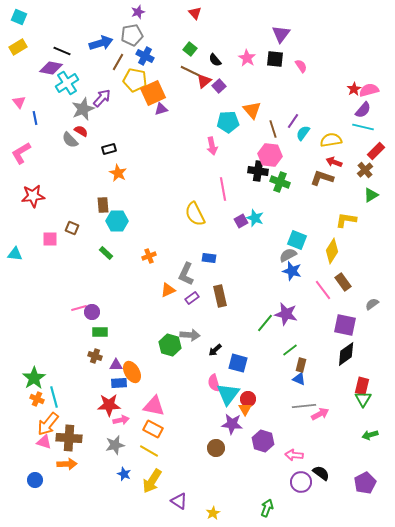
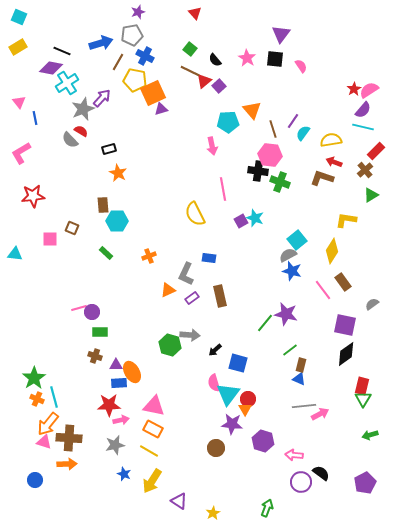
pink semicircle at (369, 90): rotated 18 degrees counterclockwise
cyan square at (297, 240): rotated 30 degrees clockwise
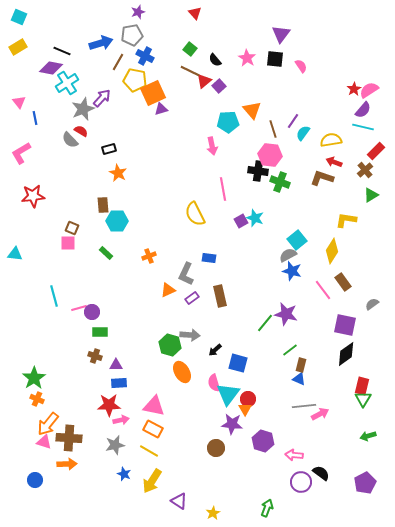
pink square at (50, 239): moved 18 px right, 4 px down
orange ellipse at (132, 372): moved 50 px right
cyan line at (54, 397): moved 101 px up
green arrow at (370, 435): moved 2 px left, 1 px down
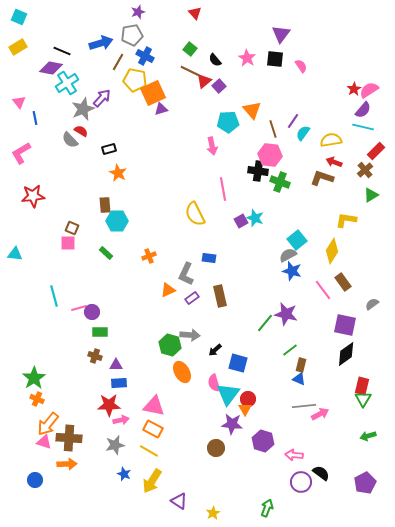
brown rectangle at (103, 205): moved 2 px right
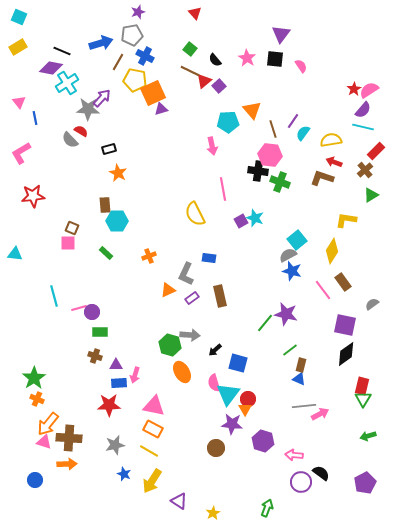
gray star at (83, 109): moved 5 px right; rotated 25 degrees clockwise
pink arrow at (121, 420): moved 14 px right, 45 px up; rotated 119 degrees clockwise
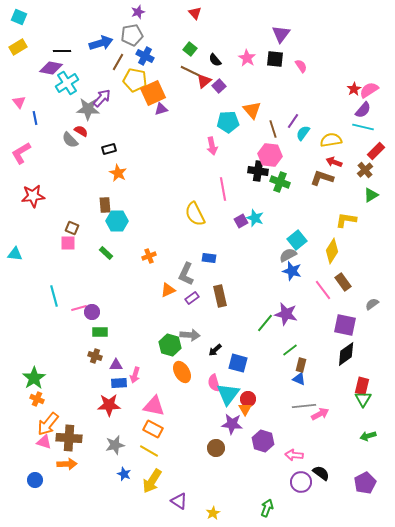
black line at (62, 51): rotated 24 degrees counterclockwise
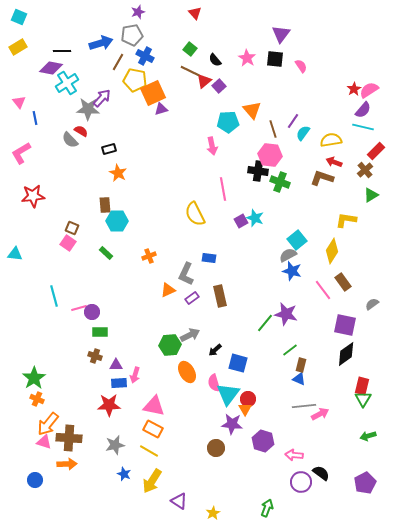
pink square at (68, 243): rotated 35 degrees clockwise
gray arrow at (190, 335): rotated 30 degrees counterclockwise
green hexagon at (170, 345): rotated 20 degrees counterclockwise
orange ellipse at (182, 372): moved 5 px right
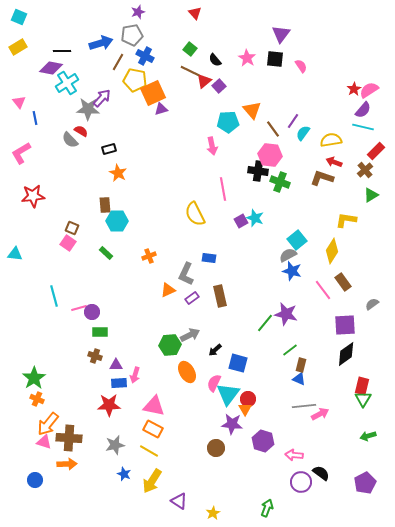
brown line at (273, 129): rotated 18 degrees counterclockwise
purple square at (345, 325): rotated 15 degrees counterclockwise
pink semicircle at (214, 383): rotated 42 degrees clockwise
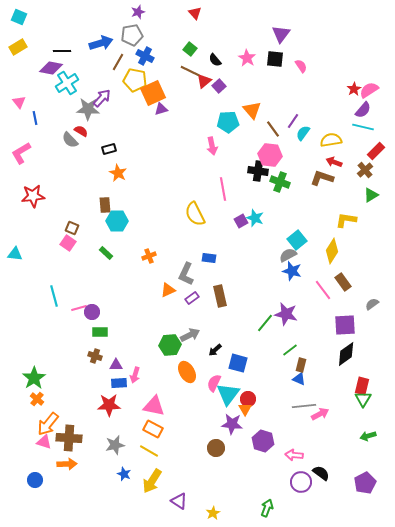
orange cross at (37, 399): rotated 16 degrees clockwise
